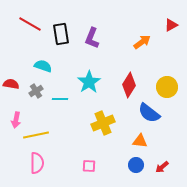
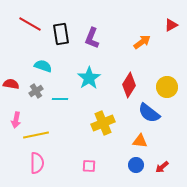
cyan star: moved 4 px up
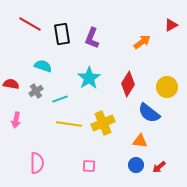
black rectangle: moved 1 px right
red diamond: moved 1 px left, 1 px up
cyan line: rotated 21 degrees counterclockwise
yellow line: moved 33 px right, 11 px up; rotated 20 degrees clockwise
red arrow: moved 3 px left
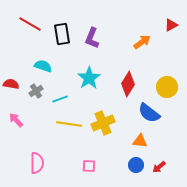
pink arrow: rotated 126 degrees clockwise
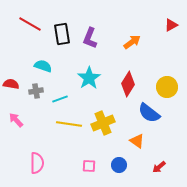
purple L-shape: moved 2 px left
orange arrow: moved 10 px left
gray cross: rotated 24 degrees clockwise
orange triangle: moved 3 px left; rotated 28 degrees clockwise
blue circle: moved 17 px left
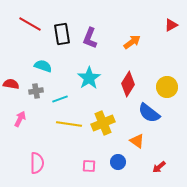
pink arrow: moved 4 px right, 1 px up; rotated 70 degrees clockwise
blue circle: moved 1 px left, 3 px up
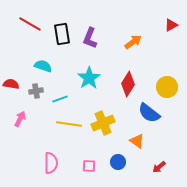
orange arrow: moved 1 px right
pink semicircle: moved 14 px right
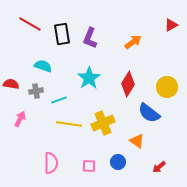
cyan line: moved 1 px left, 1 px down
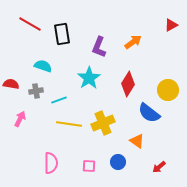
purple L-shape: moved 9 px right, 9 px down
yellow circle: moved 1 px right, 3 px down
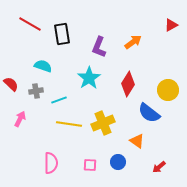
red semicircle: rotated 35 degrees clockwise
pink square: moved 1 px right, 1 px up
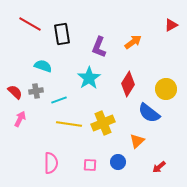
red semicircle: moved 4 px right, 8 px down
yellow circle: moved 2 px left, 1 px up
orange triangle: rotated 42 degrees clockwise
